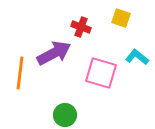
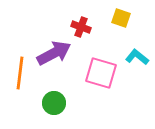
green circle: moved 11 px left, 12 px up
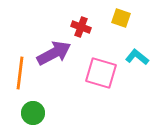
green circle: moved 21 px left, 10 px down
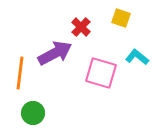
red cross: rotated 24 degrees clockwise
purple arrow: moved 1 px right
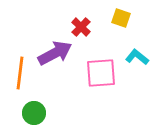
pink square: rotated 20 degrees counterclockwise
green circle: moved 1 px right
